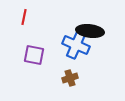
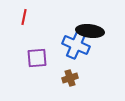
purple square: moved 3 px right, 3 px down; rotated 15 degrees counterclockwise
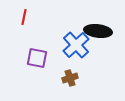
black ellipse: moved 8 px right
blue cross: rotated 24 degrees clockwise
purple square: rotated 15 degrees clockwise
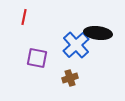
black ellipse: moved 2 px down
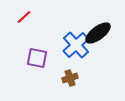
red line: rotated 35 degrees clockwise
black ellipse: rotated 44 degrees counterclockwise
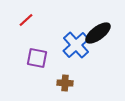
red line: moved 2 px right, 3 px down
brown cross: moved 5 px left, 5 px down; rotated 21 degrees clockwise
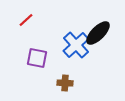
black ellipse: rotated 8 degrees counterclockwise
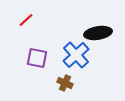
black ellipse: rotated 36 degrees clockwise
blue cross: moved 10 px down
brown cross: rotated 21 degrees clockwise
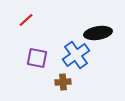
blue cross: rotated 8 degrees clockwise
brown cross: moved 2 px left, 1 px up; rotated 28 degrees counterclockwise
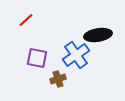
black ellipse: moved 2 px down
brown cross: moved 5 px left, 3 px up; rotated 14 degrees counterclockwise
